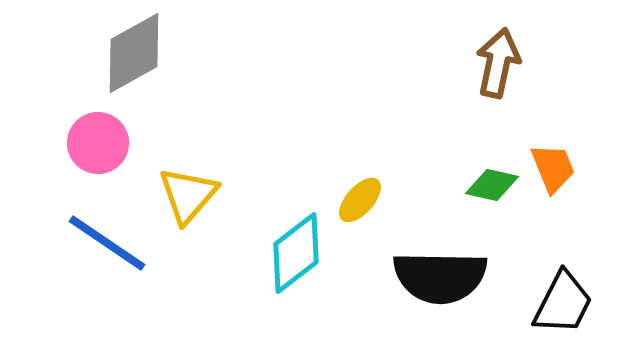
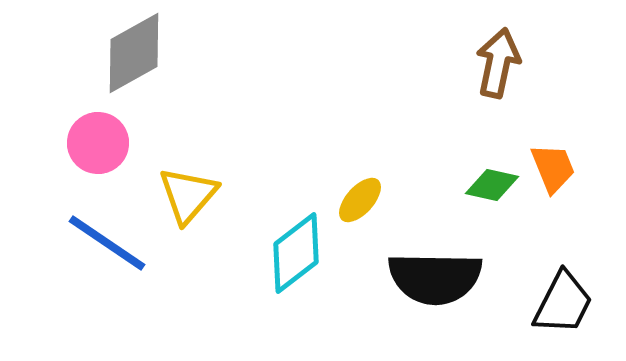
black semicircle: moved 5 px left, 1 px down
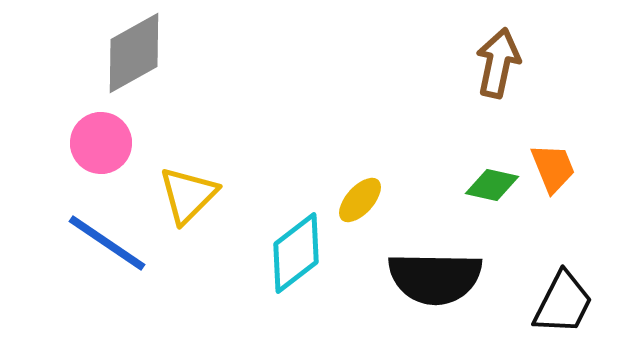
pink circle: moved 3 px right
yellow triangle: rotated 4 degrees clockwise
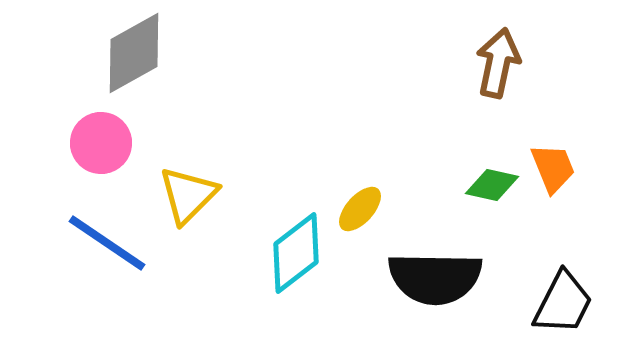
yellow ellipse: moved 9 px down
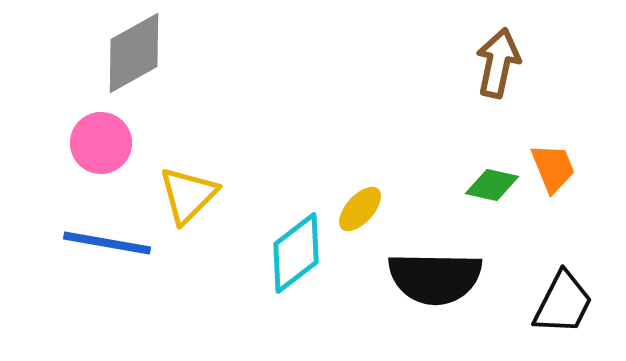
blue line: rotated 24 degrees counterclockwise
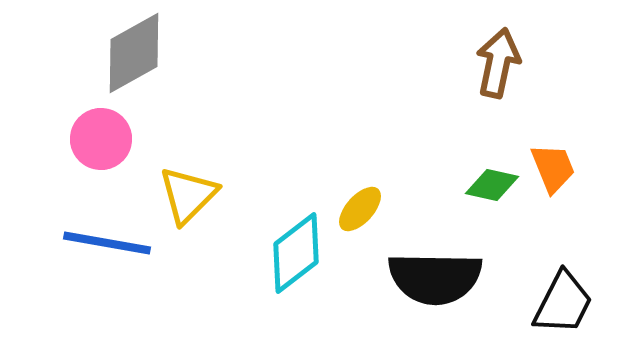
pink circle: moved 4 px up
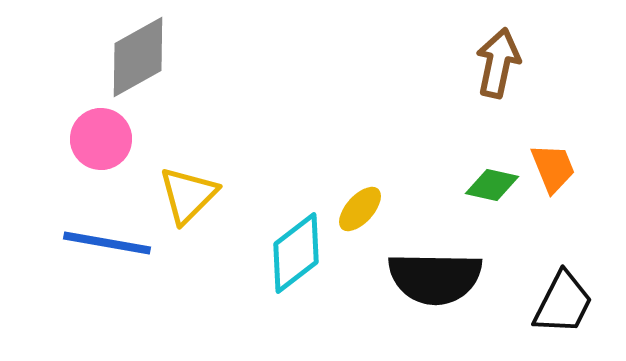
gray diamond: moved 4 px right, 4 px down
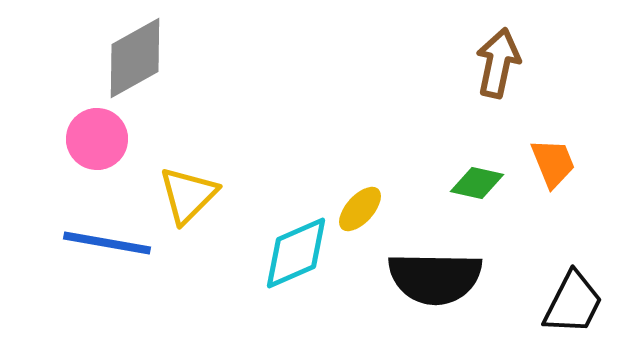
gray diamond: moved 3 px left, 1 px down
pink circle: moved 4 px left
orange trapezoid: moved 5 px up
green diamond: moved 15 px left, 2 px up
cyan diamond: rotated 14 degrees clockwise
black trapezoid: moved 10 px right
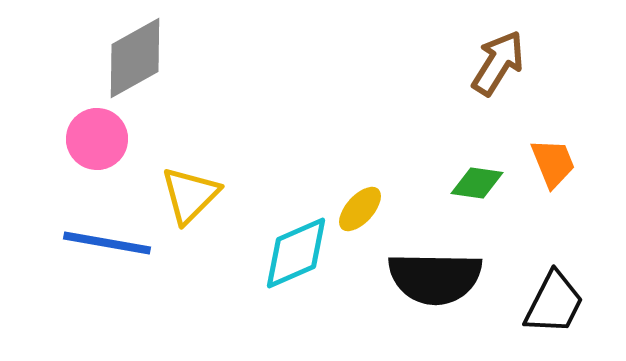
brown arrow: rotated 20 degrees clockwise
green diamond: rotated 4 degrees counterclockwise
yellow triangle: moved 2 px right
black trapezoid: moved 19 px left
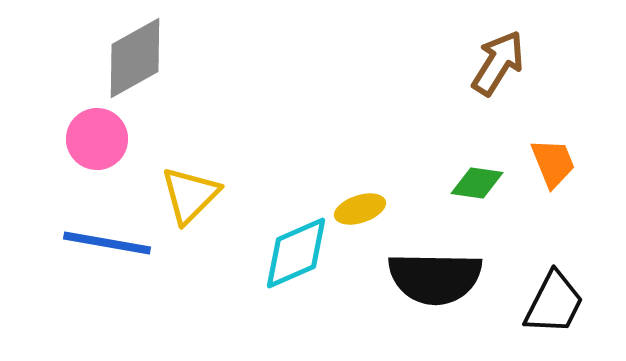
yellow ellipse: rotated 30 degrees clockwise
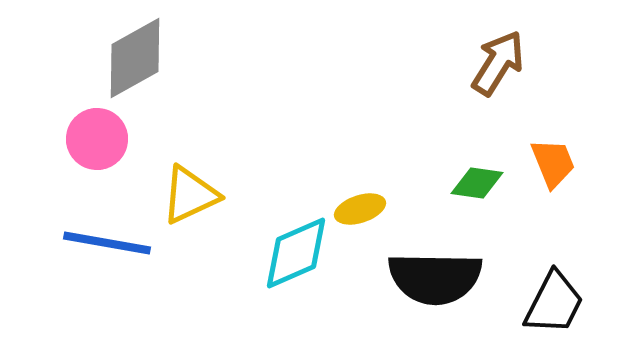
yellow triangle: rotated 20 degrees clockwise
